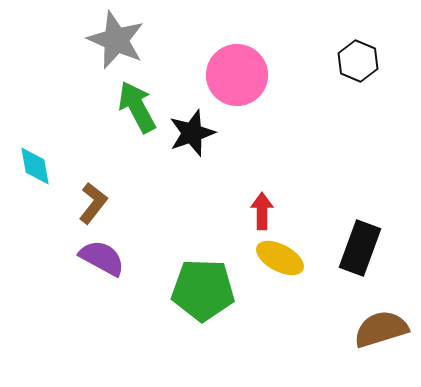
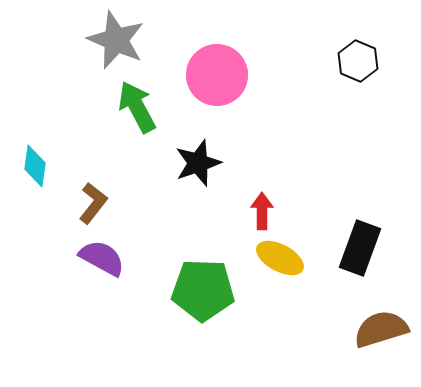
pink circle: moved 20 px left
black star: moved 6 px right, 30 px down
cyan diamond: rotated 18 degrees clockwise
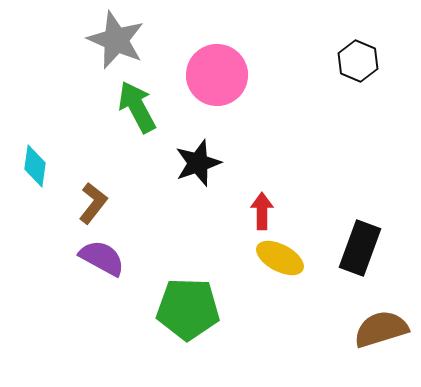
green pentagon: moved 15 px left, 19 px down
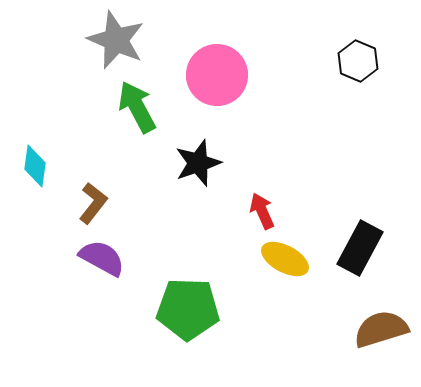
red arrow: rotated 24 degrees counterclockwise
black rectangle: rotated 8 degrees clockwise
yellow ellipse: moved 5 px right, 1 px down
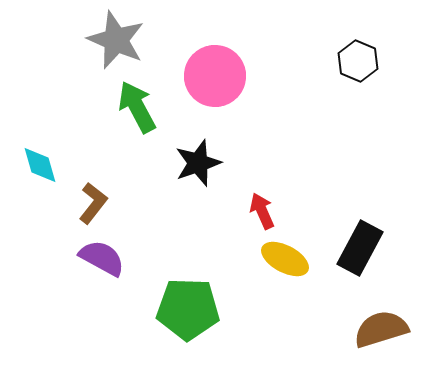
pink circle: moved 2 px left, 1 px down
cyan diamond: moved 5 px right, 1 px up; rotated 24 degrees counterclockwise
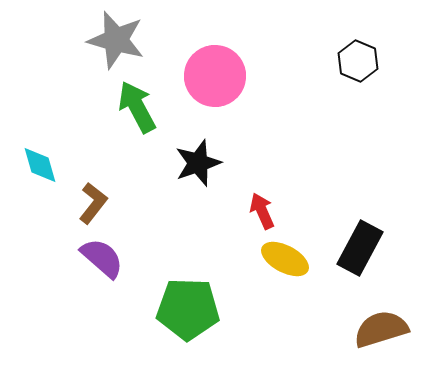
gray star: rotated 8 degrees counterclockwise
purple semicircle: rotated 12 degrees clockwise
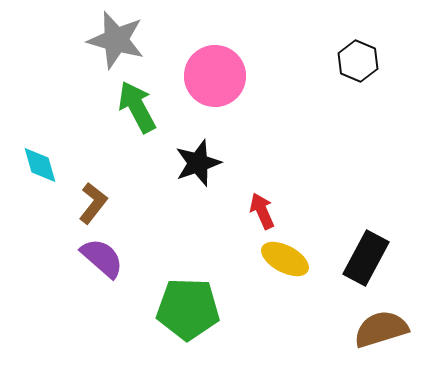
black rectangle: moved 6 px right, 10 px down
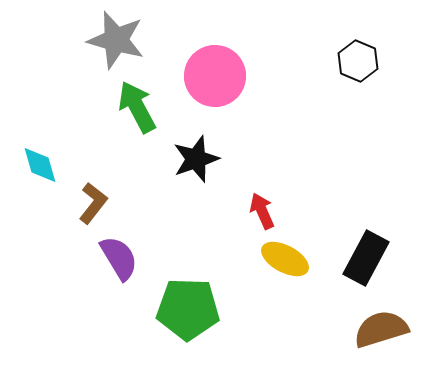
black star: moved 2 px left, 4 px up
purple semicircle: moved 17 px right; rotated 18 degrees clockwise
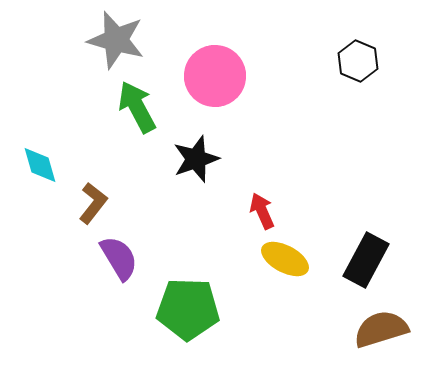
black rectangle: moved 2 px down
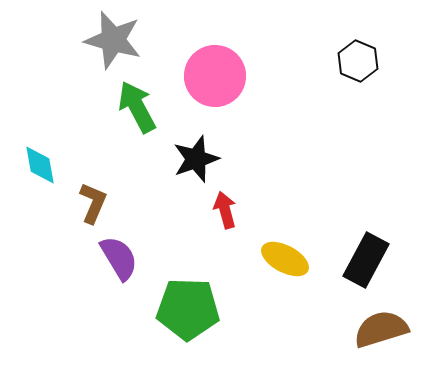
gray star: moved 3 px left
cyan diamond: rotated 6 degrees clockwise
brown L-shape: rotated 15 degrees counterclockwise
red arrow: moved 37 px left, 1 px up; rotated 9 degrees clockwise
